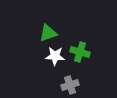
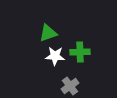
green cross: rotated 18 degrees counterclockwise
gray cross: moved 1 px down; rotated 18 degrees counterclockwise
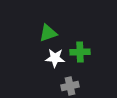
white star: moved 2 px down
gray cross: rotated 24 degrees clockwise
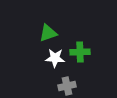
gray cross: moved 3 px left
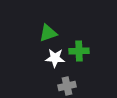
green cross: moved 1 px left, 1 px up
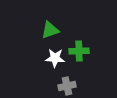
green triangle: moved 2 px right, 3 px up
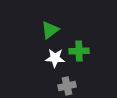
green triangle: rotated 18 degrees counterclockwise
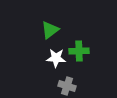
white star: moved 1 px right
gray cross: rotated 30 degrees clockwise
